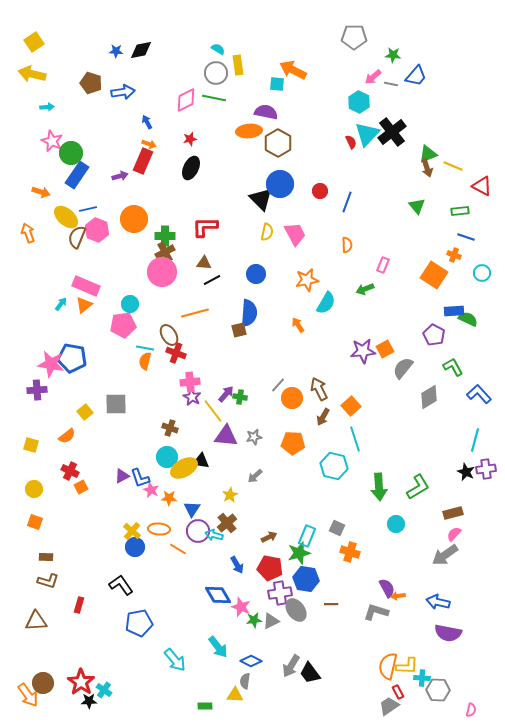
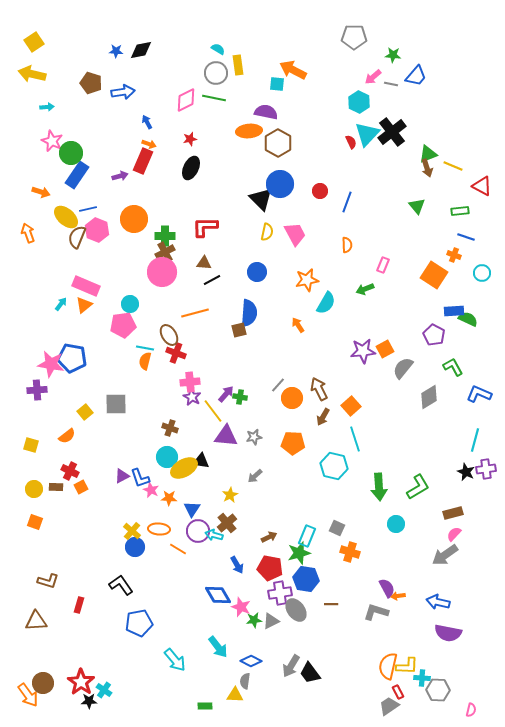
blue circle at (256, 274): moved 1 px right, 2 px up
blue L-shape at (479, 394): rotated 25 degrees counterclockwise
brown rectangle at (46, 557): moved 10 px right, 70 px up
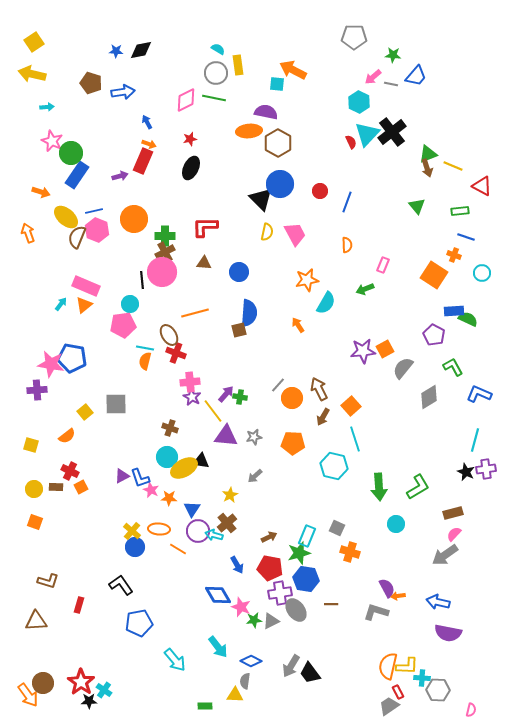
blue line at (88, 209): moved 6 px right, 2 px down
blue circle at (257, 272): moved 18 px left
black line at (212, 280): moved 70 px left; rotated 66 degrees counterclockwise
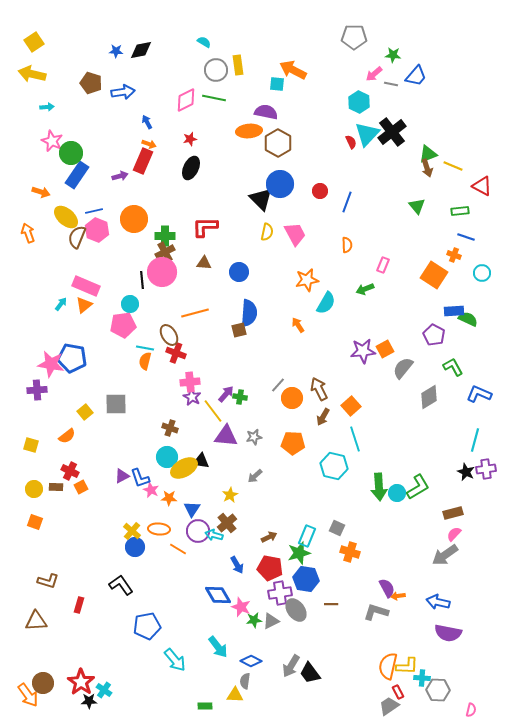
cyan semicircle at (218, 49): moved 14 px left, 7 px up
gray circle at (216, 73): moved 3 px up
pink arrow at (373, 77): moved 1 px right, 3 px up
cyan circle at (396, 524): moved 1 px right, 31 px up
blue pentagon at (139, 623): moved 8 px right, 3 px down
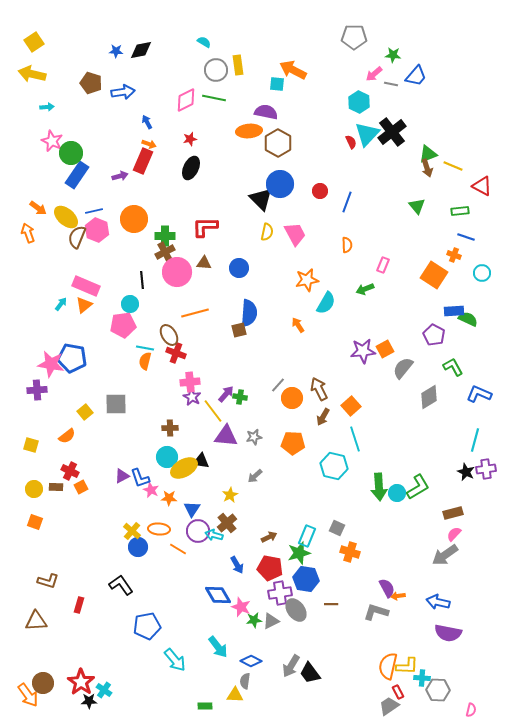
orange arrow at (41, 192): moved 3 px left, 16 px down; rotated 18 degrees clockwise
pink circle at (162, 272): moved 15 px right
blue circle at (239, 272): moved 4 px up
brown cross at (170, 428): rotated 21 degrees counterclockwise
blue circle at (135, 547): moved 3 px right
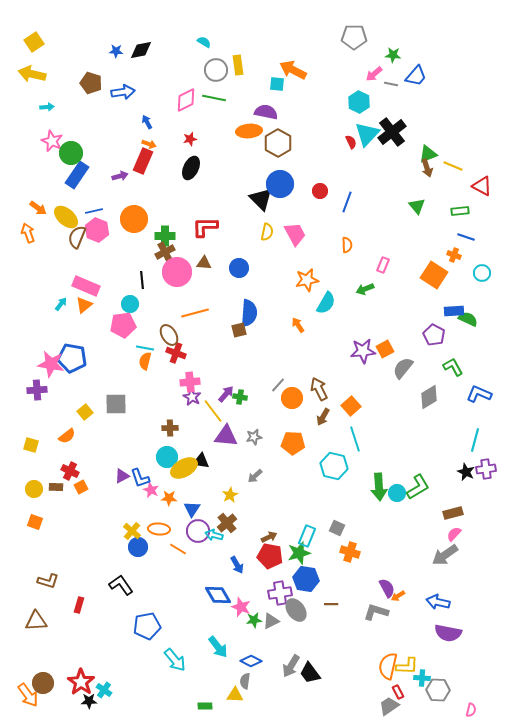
red pentagon at (270, 568): moved 12 px up
orange arrow at (398, 596): rotated 24 degrees counterclockwise
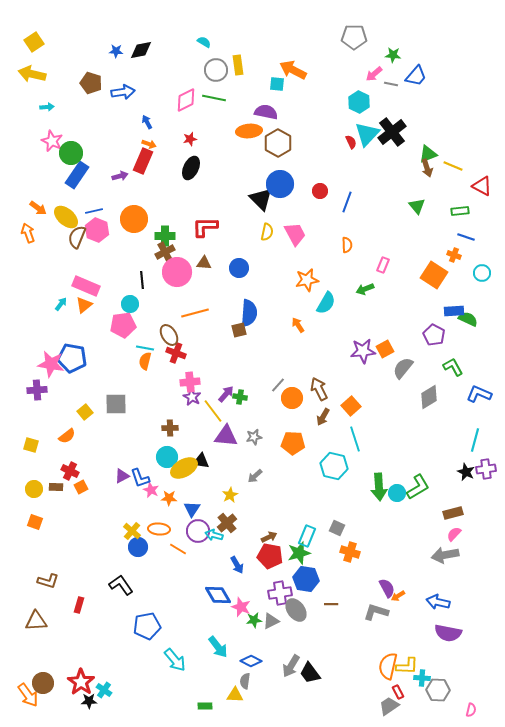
gray arrow at (445, 555): rotated 24 degrees clockwise
